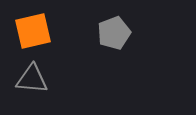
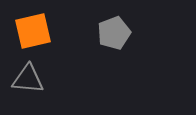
gray triangle: moved 4 px left
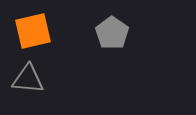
gray pentagon: moved 2 px left; rotated 16 degrees counterclockwise
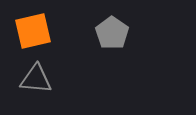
gray triangle: moved 8 px right
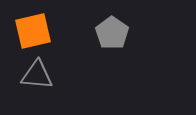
gray triangle: moved 1 px right, 4 px up
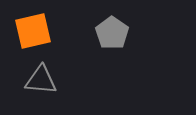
gray triangle: moved 4 px right, 5 px down
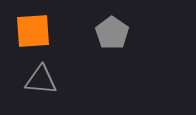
orange square: rotated 9 degrees clockwise
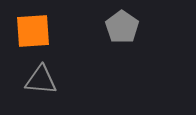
gray pentagon: moved 10 px right, 6 px up
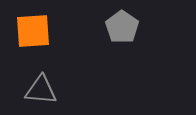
gray triangle: moved 10 px down
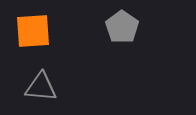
gray triangle: moved 3 px up
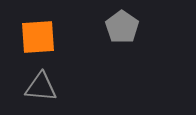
orange square: moved 5 px right, 6 px down
